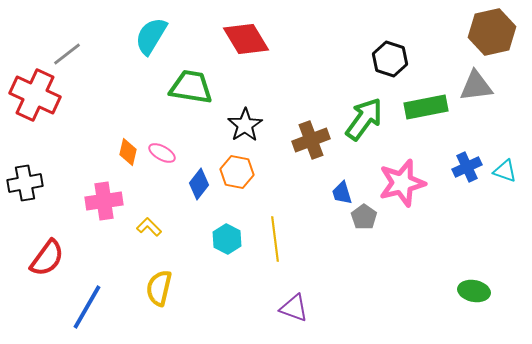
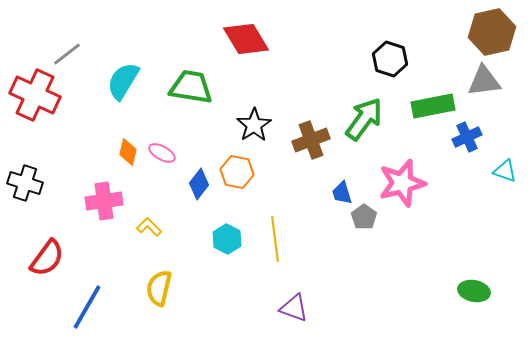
cyan semicircle: moved 28 px left, 45 px down
gray triangle: moved 8 px right, 5 px up
green rectangle: moved 7 px right, 1 px up
black star: moved 9 px right
blue cross: moved 30 px up
black cross: rotated 28 degrees clockwise
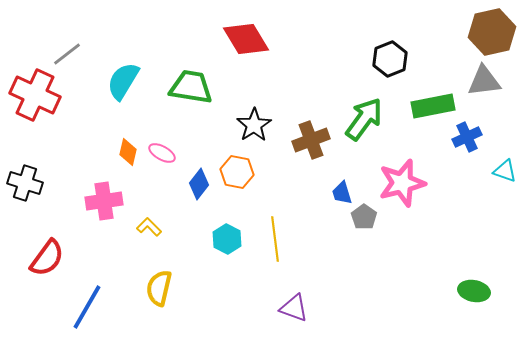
black hexagon: rotated 20 degrees clockwise
